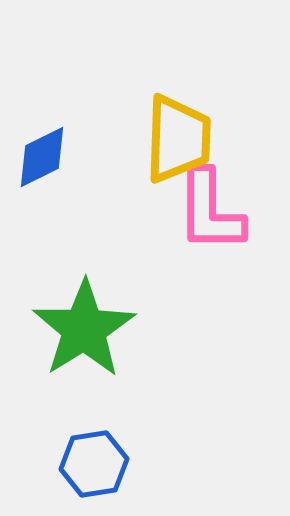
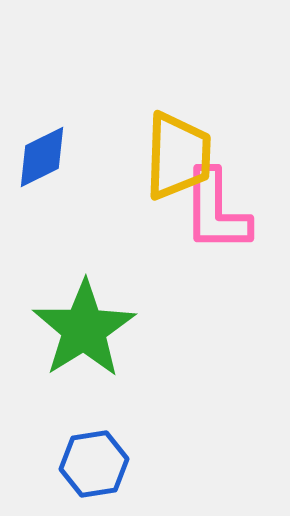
yellow trapezoid: moved 17 px down
pink L-shape: moved 6 px right
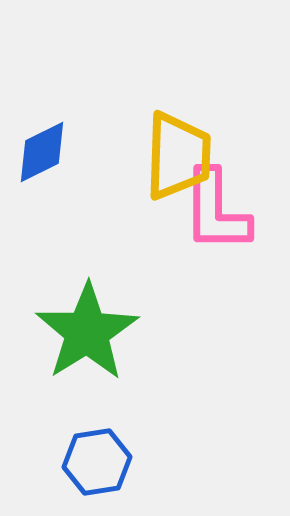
blue diamond: moved 5 px up
green star: moved 3 px right, 3 px down
blue hexagon: moved 3 px right, 2 px up
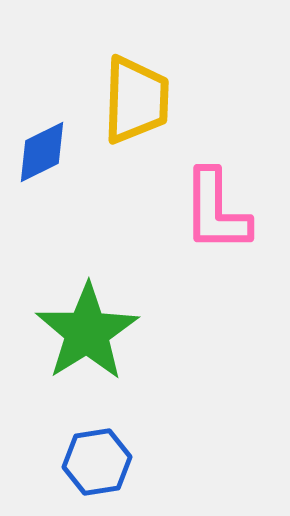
yellow trapezoid: moved 42 px left, 56 px up
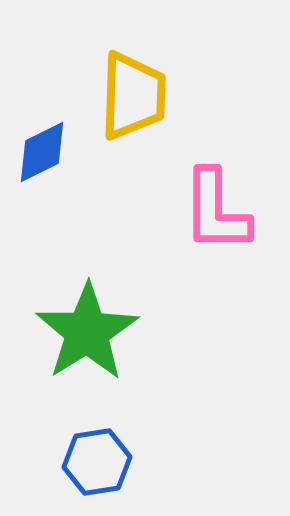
yellow trapezoid: moved 3 px left, 4 px up
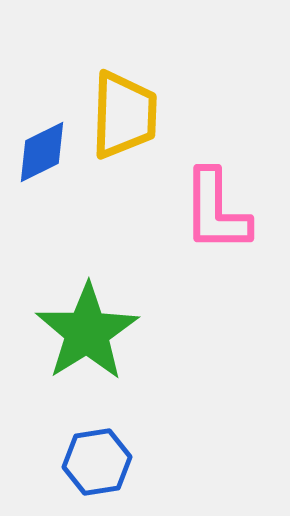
yellow trapezoid: moved 9 px left, 19 px down
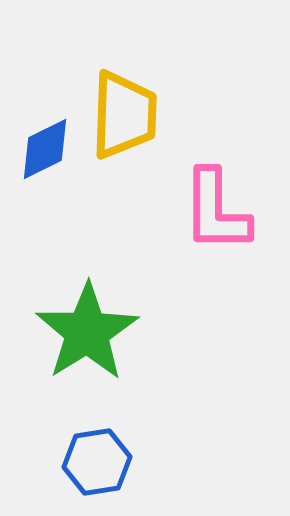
blue diamond: moved 3 px right, 3 px up
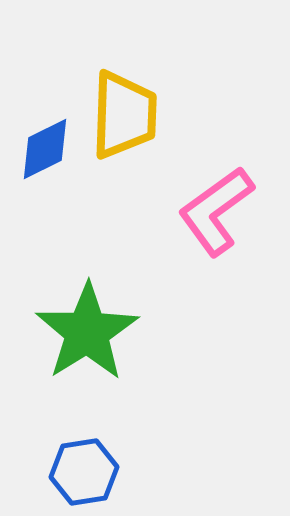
pink L-shape: rotated 54 degrees clockwise
blue hexagon: moved 13 px left, 10 px down
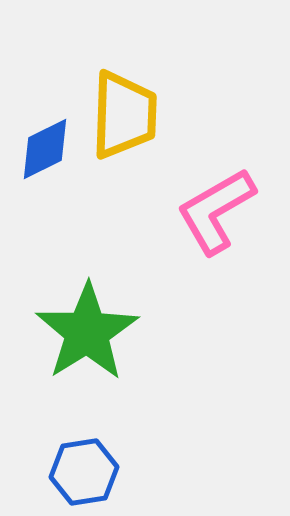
pink L-shape: rotated 6 degrees clockwise
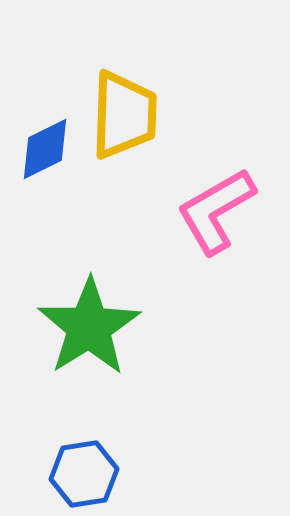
green star: moved 2 px right, 5 px up
blue hexagon: moved 2 px down
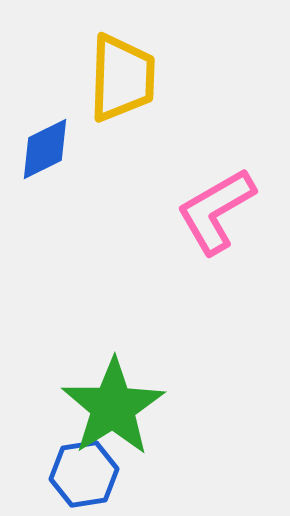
yellow trapezoid: moved 2 px left, 37 px up
green star: moved 24 px right, 80 px down
